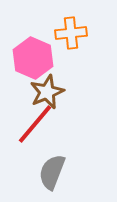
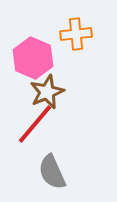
orange cross: moved 5 px right, 1 px down
gray semicircle: rotated 45 degrees counterclockwise
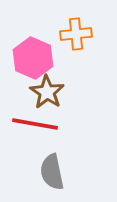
brown star: rotated 16 degrees counterclockwise
red line: rotated 60 degrees clockwise
gray semicircle: rotated 12 degrees clockwise
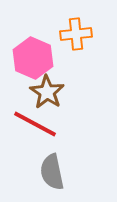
red line: rotated 18 degrees clockwise
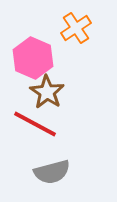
orange cross: moved 6 px up; rotated 28 degrees counterclockwise
gray semicircle: rotated 93 degrees counterclockwise
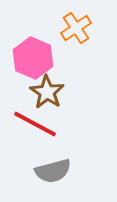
gray semicircle: moved 1 px right, 1 px up
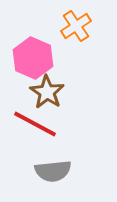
orange cross: moved 2 px up
gray semicircle: rotated 9 degrees clockwise
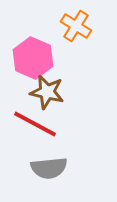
orange cross: rotated 24 degrees counterclockwise
brown star: rotated 20 degrees counterclockwise
gray semicircle: moved 4 px left, 3 px up
